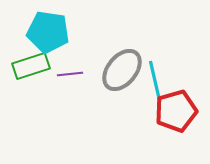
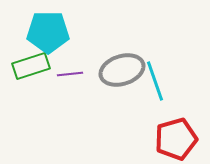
cyan pentagon: rotated 9 degrees counterclockwise
gray ellipse: rotated 33 degrees clockwise
cyan line: rotated 6 degrees counterclockwise
red pentagon: moved 28 px down
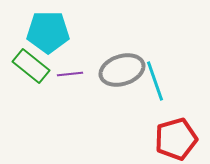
green rectangle: rotated 57 degrees clockwise
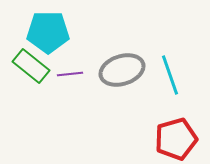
cyan line: moved 15 px right, 6 px up
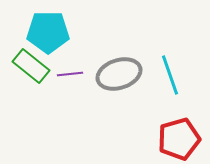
gray ellipse: moved 3 px left, 4 px down
red pentagon: moved 3 px right
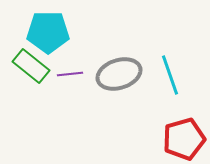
red pentagon: moved 5 px right
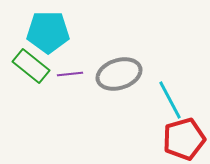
cyan line: moved 25 px down; rotated 9 degrees counterclockwise
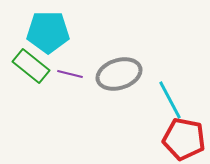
purple line: rotated 20 degrees clockwise
red pentagon: rotated 27 degrees clockwise
